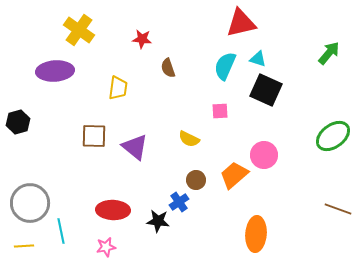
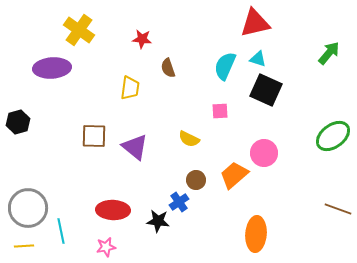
red triangle: moved 14 px right
purple ellipse: moved 3 px left, 3 px up
yellow trapezoid: moved 12 px right
pink circle: moved 2 px up
gray circle: moved 2 px left, 5 px down
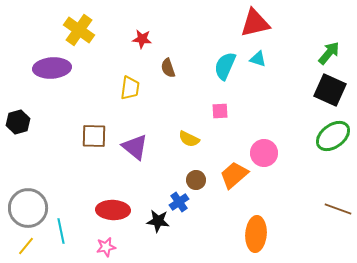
black square: moved 64 px right
yellow line: moved 2 px right; rotated 48 degrees counterclockwise
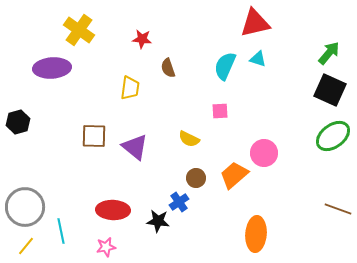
brown circle: moved 2 px up
gray circle: moved 3 px left, 1 px up
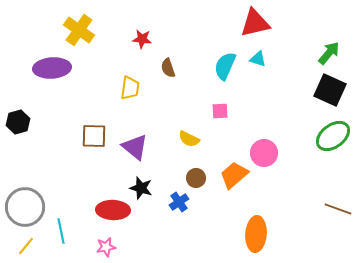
black star: moved 17 px left, 33 px up; rotated 10 degrees clockwise
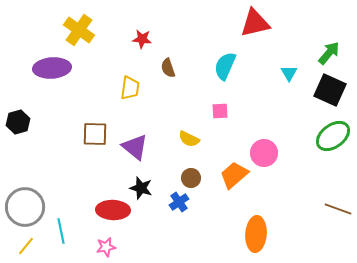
cyan triangle: moved 31 px right, 14 px down; rotated 42 degrees clockwise
brown square: moved 1 px right, 2 px up
brown circle: moved 5 px left
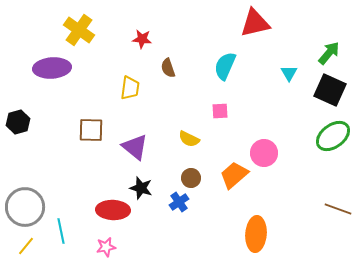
brown square: moved 4 px left, 4 px up
